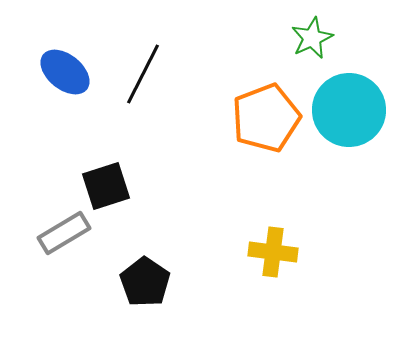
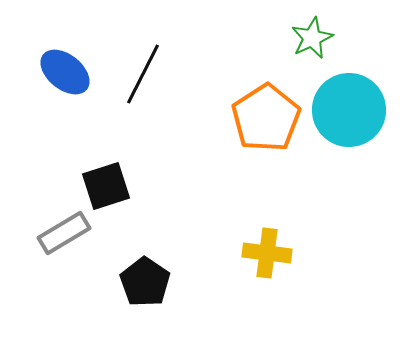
orange pentagon: rotated 12 degrees counterclockwise
yellow cross: moved 6 px left, 1 px down
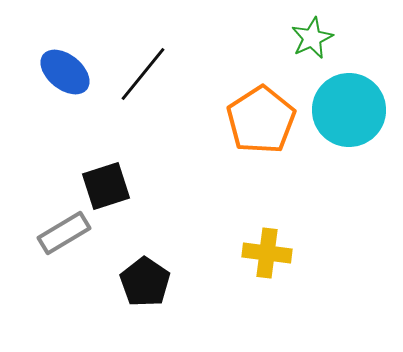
black line: rotated 12 degrees clockwise
orange pentagon: moved 5 px left, 2 px down
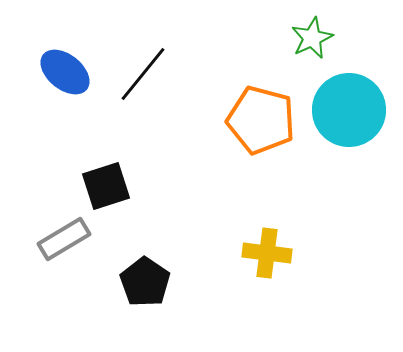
orange pentagon: rotated 24 degrees counterclockwise
gray rectangle: moved 6 px down
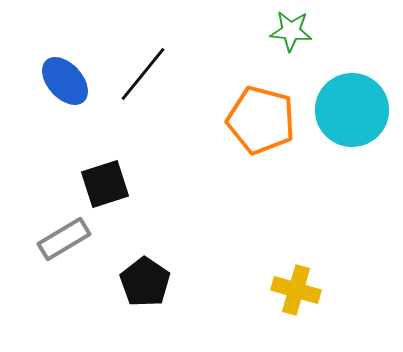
green star: moved 21 px left, 7 px up; rotated 30 degrees clockwise
blue ellipse: moved 9 px down; rotated 9 degrees clockwise
cyan circle: moved 3 px right
black square: moved 1 px left, 2 px up
yellow cross: moved 29 px right, 37 px down; rotated 9 degrees clockwise
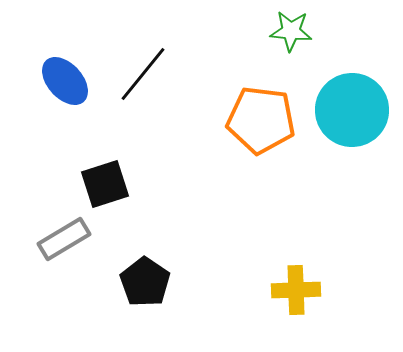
orange pentagon: rotated 8 degrees counterclockwise
yellow cross: rotated 18 degrees counterclockwise
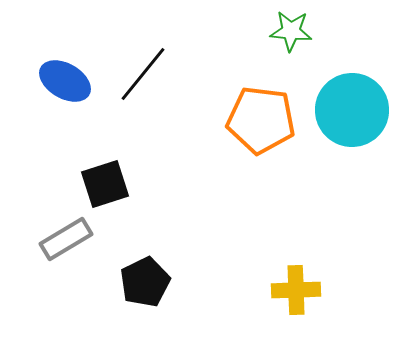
blue ellipse: rotated 18 degrees counterclockwise
gray rectangle: moved 2 px right
black pentagon: rotated 12 degrees clockwise
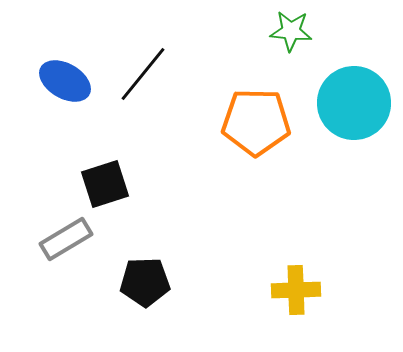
cyan circle: moved 2 px right, 7 px up
orange pentagon: moved 5 px left, 2 px down; rotated 6 degrees counterclockwise
black pentagon: rotated 24 degrees clockwise
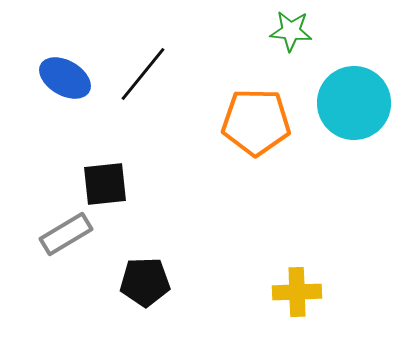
blue ellipse: moved 3 px up
black square: rotated 12 degrees clockwise
gray rectangle: moved 5 px up
yellow cross: moved 1 px right, 2 px down
